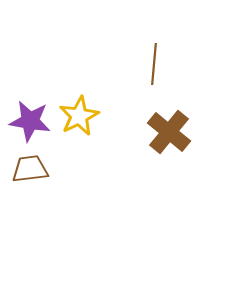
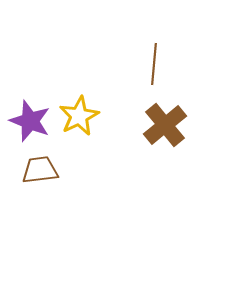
purple star: rotated 12 degrees clockwise
brown cross: moved 4 px left, 7 px up; rotated 12 degrees clockwise
brown trapezoid: moved 10 px right, 1 px down
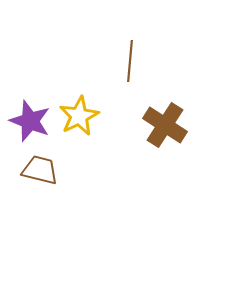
brown line: moved 24 px left, 3 px up
brown cross: rotated 18 degrees counterclockwise
brown trapezoid: rotated 21 degrees clockwise
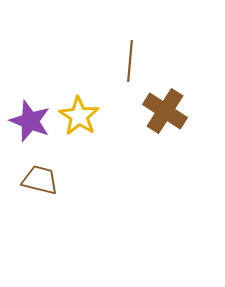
yellow star: rotated 12 degrees counterclockwise
brown cross: moved 14 px up
brown trapezoid: moved 10 px down
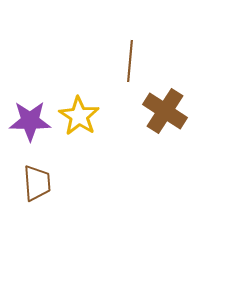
purple star: rotated 21 degrees counterclockwise
brown trapezoid: moved 3 px left, 3 px down; rotated 72 degrees clockwise
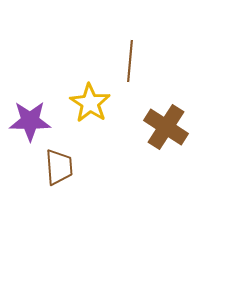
brown cross: moved 1 px right, 16 px down
yellow star: moved 11 px right, 13 px up
brown trapezoid: moved 22 px right, 16 px up
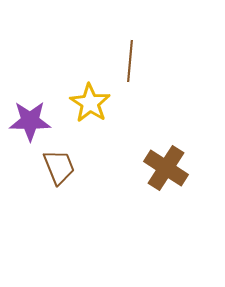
brown cross: moved 41 px down
brown trapezoid: rotated 18 degrees counterclockwise
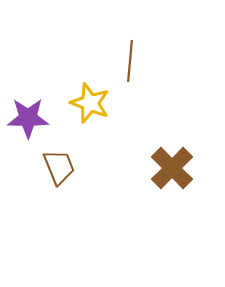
yellow star: rotated 12 degrees counterclockwise
purple star: moved 2 px left, 3 px up
brown cross: moved 6 px right; rotated 12 degrees clockwise
